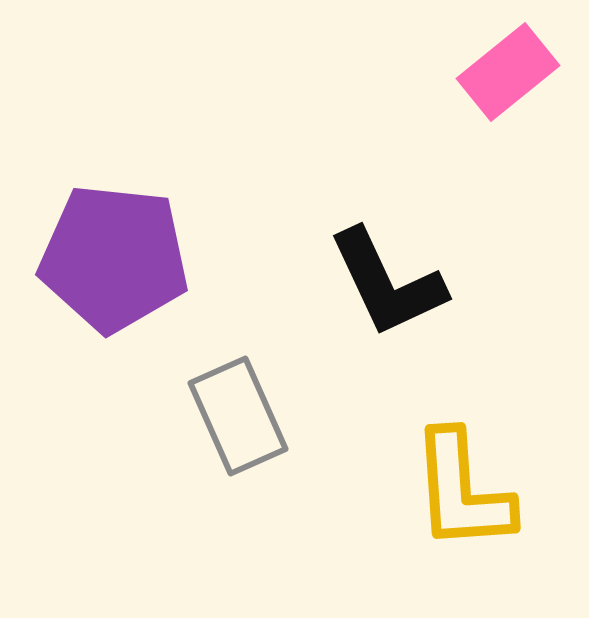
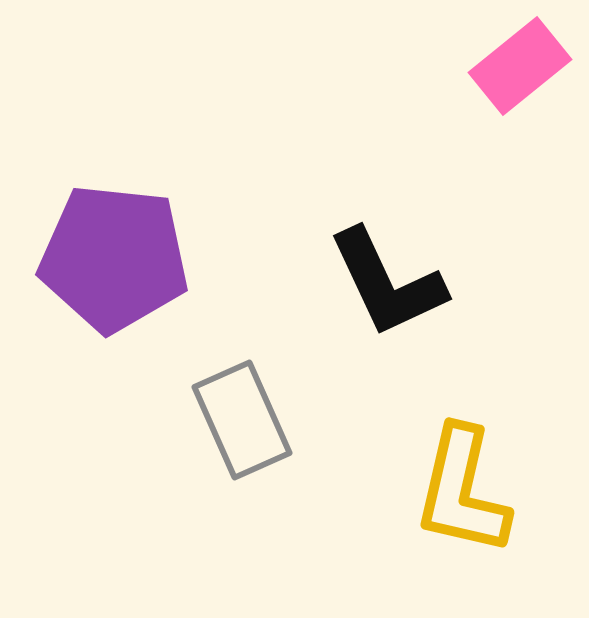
pink rectangle: moved 12 px right, 6 px up
gray rectangle: moved 4 px right, 4 px down
yellow L-shape: rotated 17 degrees clockwise
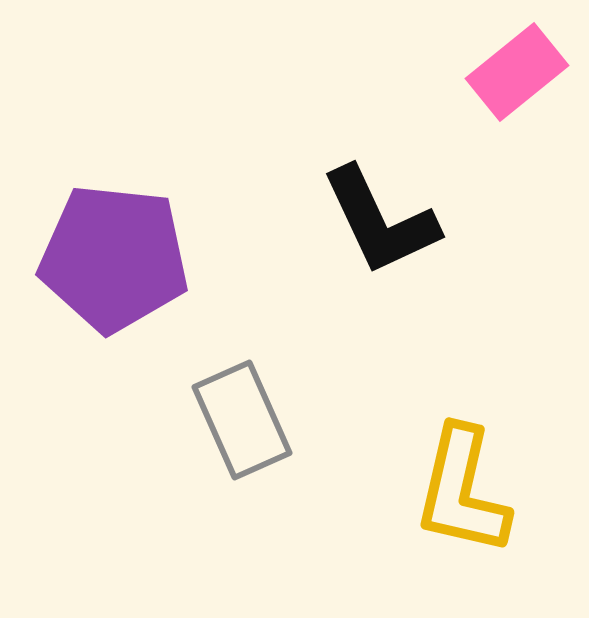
pink rectangle: moved 3 px left, 6 px down
black L-shape: moved 7 px left, 62 px up
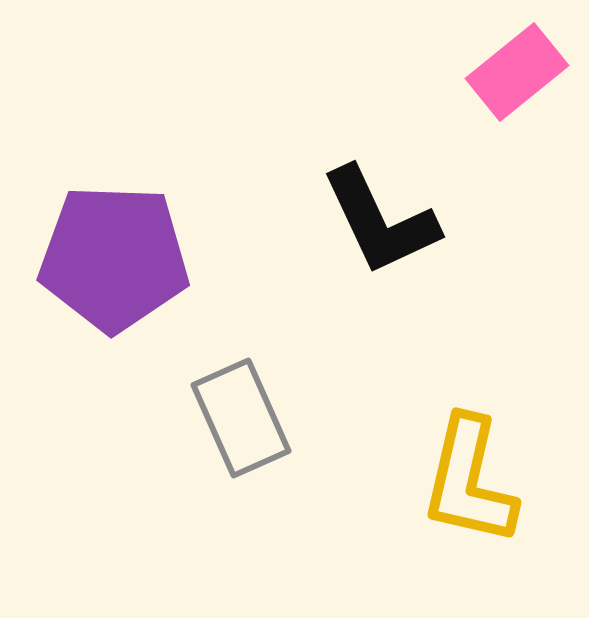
purple pentagon: rotated 4 degrees counterclockwise
gray rectangle: moved 1 px left, 2 px up
yellow L-shape: moved 7 px right, 10 px up
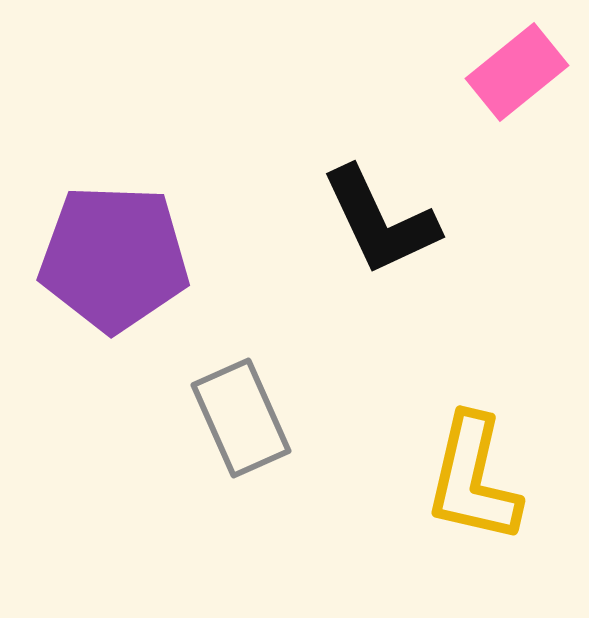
yellow L-shape: moved 4 px right, 2 px up
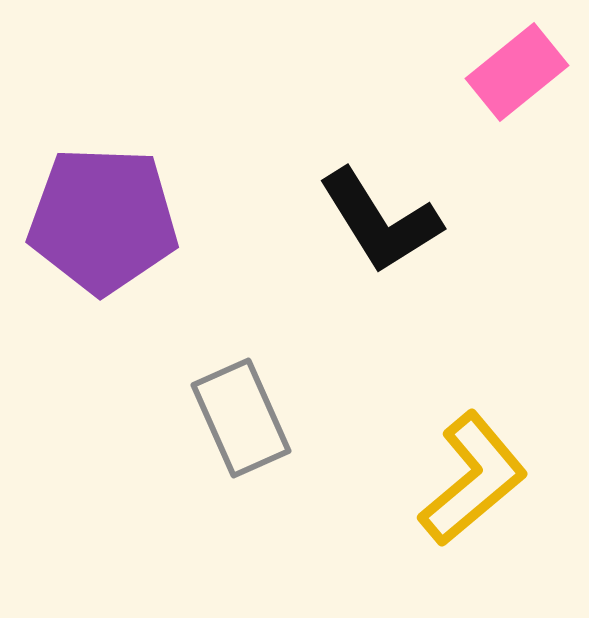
black L-shape: rotated 7 degrees counterclockwise
purple pentagon: moved 11 px left, 38 px up
yellow L-shape: rotated 143 degrees counterclockwise
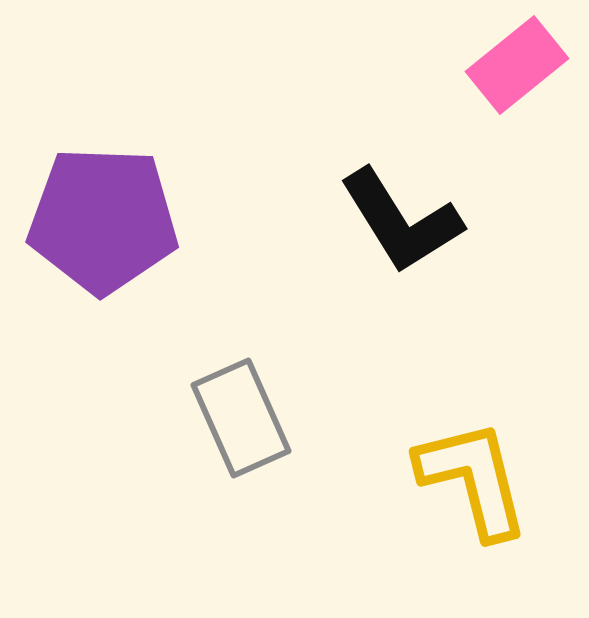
pink rectangle: moved 7 px up
black L-shape: moved 21 px right
yellow L-shape: rotated 64 degrees counterclockwise
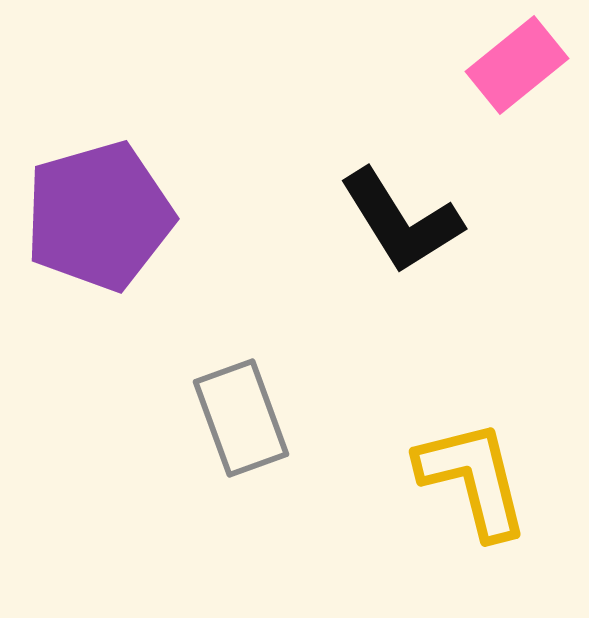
purple pentagon: moved 4 px left, 4 px up; rotated 18 degrees counterclockwise
gray rectangle: rotated 4 degrees clockwise
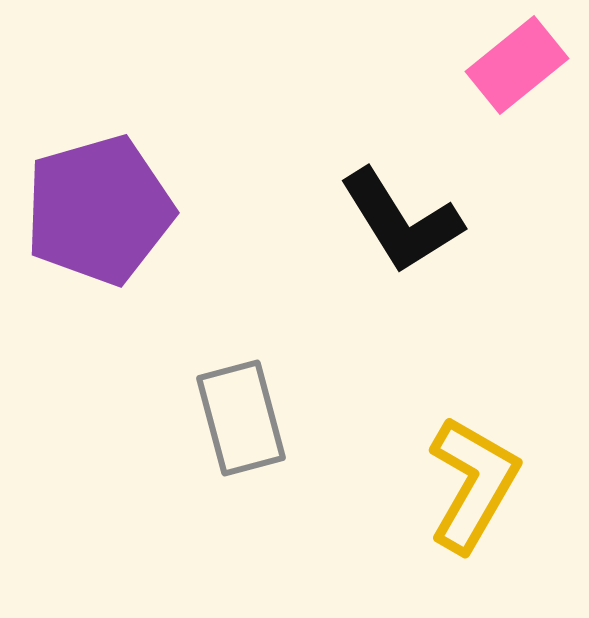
purple pentagon: moved 6 px up
gray rectangle: rotated 5 degrees clockwise
yellow L-shape: moved 5 px down; rotated 44 degrees clockwise
